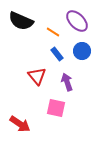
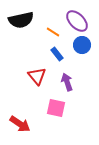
black semicircle: moved 1 px up; rotated 35 degrees counterclockwise
blue circle: moved 6 px up
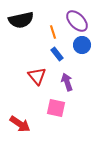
orange line: rotated 40 degrees clockwise
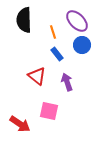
black semicircle: moved 3 px right; rotated 100 degrees clockwise
red triangle: rotated 12 degrees counterclockwise
pink square: moved 7 px left, 3 px down
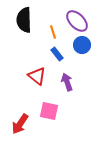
red arrow: rotated 90 degrees clockwise
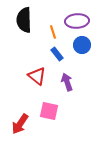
purple ellipse: rotated 50 degrees counterclockwise
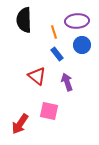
orange line: moved 1 px right
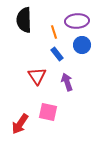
red triangle: rotated 18 degrees clockwise
pink square: moved 1 px left, 1 px down
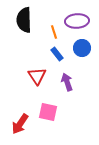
blue circle: moved 3 px down
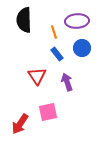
pink square: rotated 24 degrees counterclockwise
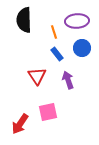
purple arrow: moved 1 px right, 2 px up
